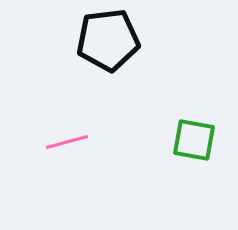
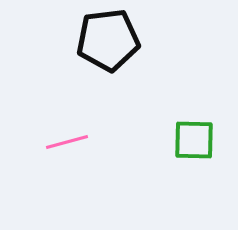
green square: rotated 9 degrees counterclockwise
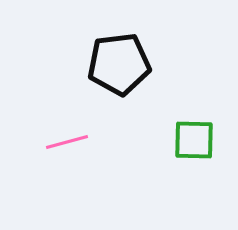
black pentagon: moved 11 px right, 24 px down
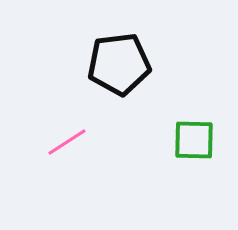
pink line: rotated 18 degrees counterclockwise
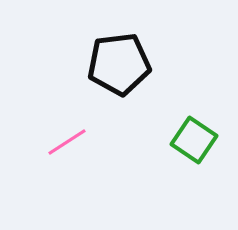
green square: rotated 33 degrees clockwise
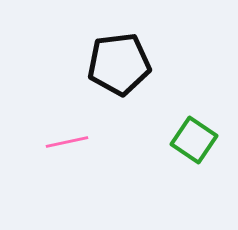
pink line: rotated 21 degrees clockwise
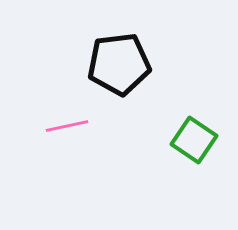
pink line: moved 16 px up
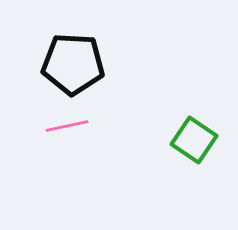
black pentagon: moved 46 px left; rotated 10 degrees clockwise
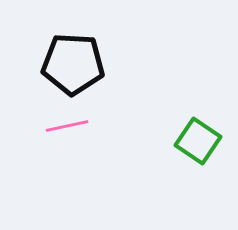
green square: moved 4 px right, 1 px down
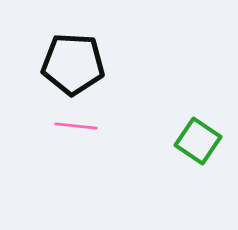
pink line: moved 9 px right; rotated 18 degrees clockwise
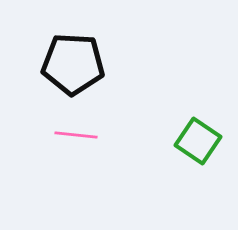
pink line: moved 9 px down
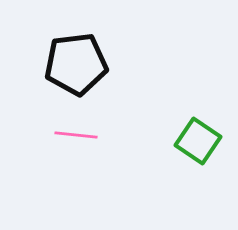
black pentagon: moved 3 px right; rotated 10 degrees counterclockwise
